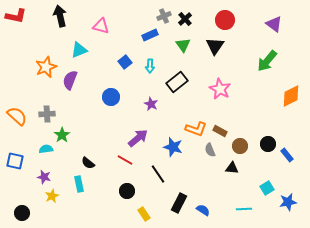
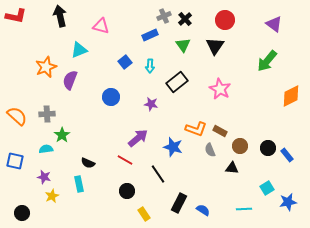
purple star at (151, 104): rotated 16 degrees counterclockwise
black circle at (268, 144): moved 4 px down
black semicircle at (88, 163): rotated 16 degrees counterclockwise
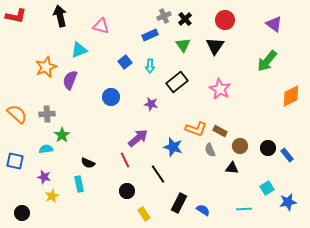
orange semicircle at (17, 116): moved 2 px up
red line at (125, 160): rotated 35 degrees clockwise
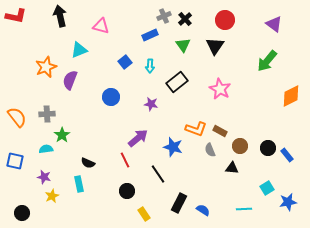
orange semicircle at (17, 114): moved 3 px down; rotated 10 degrees clockwise
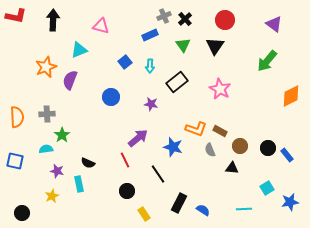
black arrow at (60, 16): moved 7 px left, 4 px down; rotated 15 degrees clockwise
orange semicircle at (17, 117): rotated 35 degrees clockwise
purple star at (44, 177): moved 13 px right, 6 px up
blue star at (288, 202): moved 2 px right
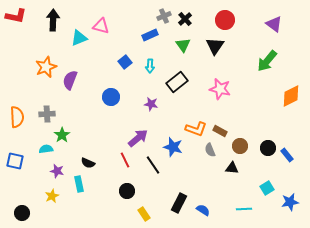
cyan triangle at (79, 50): moved 12 px up
pink star at (220, 89): rotated 15 degrees counterclockwise
black line at (158, 174): moved 5 px left, 9 px up
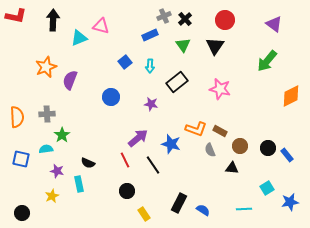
blue star at (173, 147): moved 2 px left, 3 px up
blue square at (15, 161): moved 6 px right, 2 px up
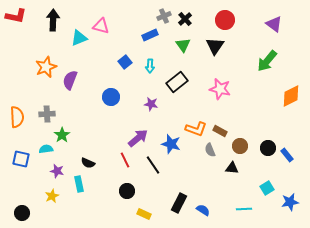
yellow rectangle at (144, 214): rotated 32 degrees counterclockwise
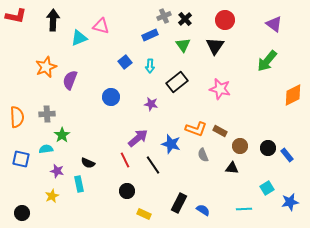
orange diamond at (291, 96): moved 2 px right, 1 px up
gray semicircle at (210, 150): moved 7 px left, 5 px down
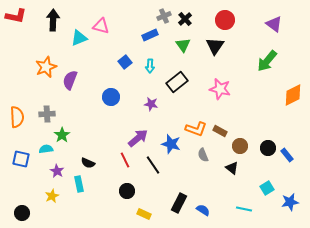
black triangle at (232, 168): rotated 32 degrees clockwise
purple star at (57, 171): rotated 16 degrees clockwise
cyan line at (244, 209): rotated 14 degrees clockwise
